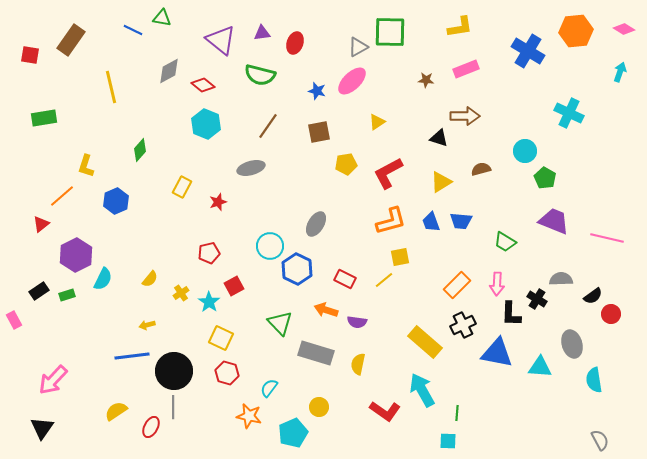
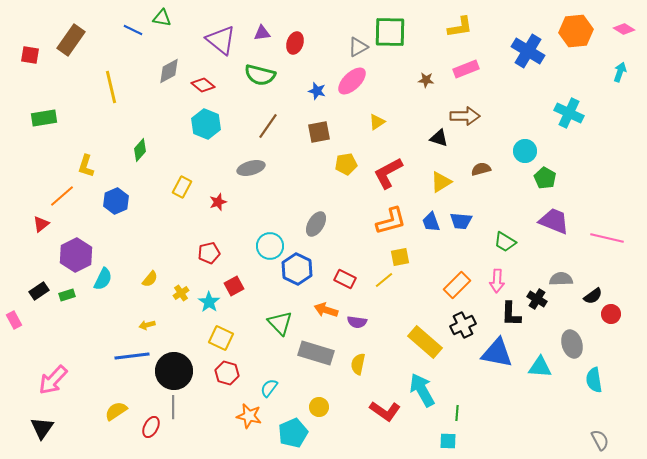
pink arrow at (497, 284): moved 3 px up
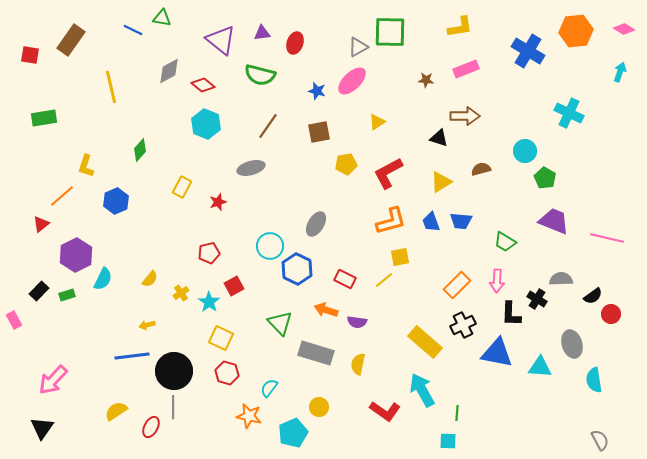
black rectangle at (39, 291): rotated 12 degrees counterclockwise
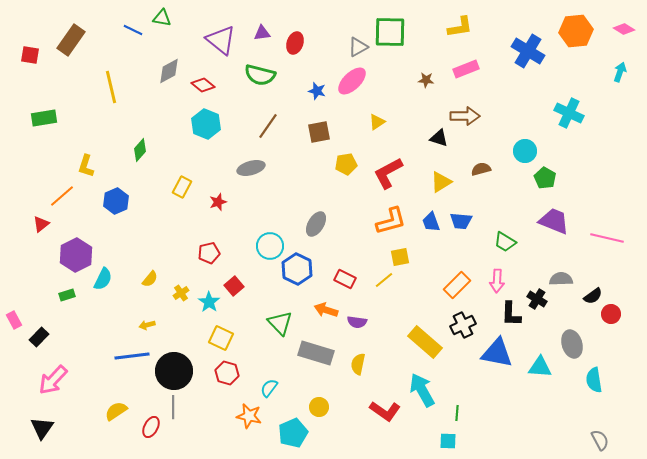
red square at (234, 286): rotated 12 degrees counterclockwise
black rectangle at (39, 291): moved 46 px down
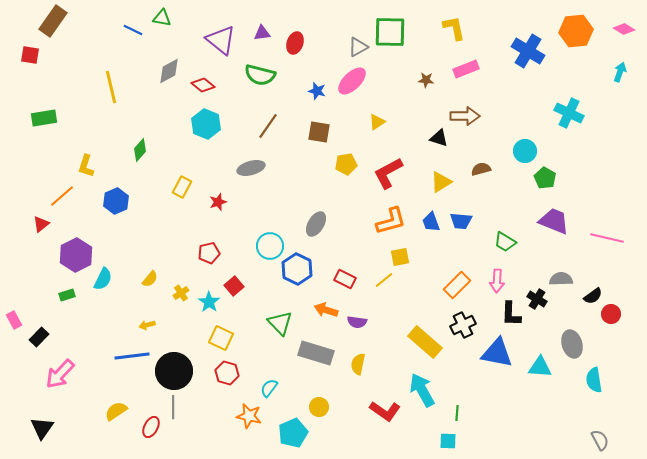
yellow L-shape at (460, 27): moved 6 px left, 1 px down; rotated 92 degrees counterclockwise
brown rectangle at (71, 40): moved 18 px left, 19 px up
brown square at (319, 132): rotated 20 degrees clockwise
pink arrow at (53, 380): moved 7 px right, 6 px up
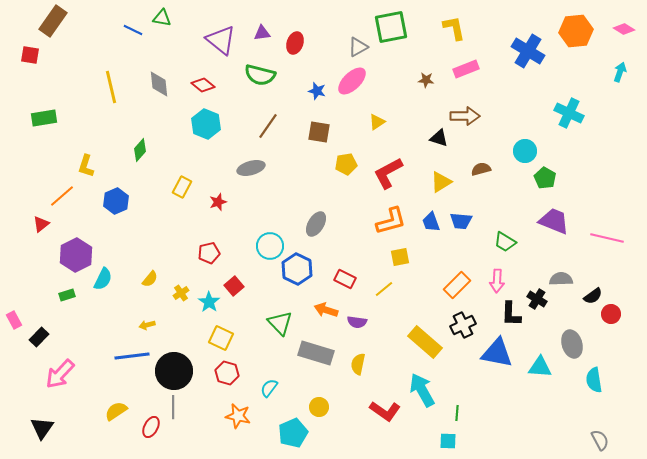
green square at (390, 32): moved 1 px right, 5 px up; rotated 12 degrees counterclockwise
gray diamond at (169, 71): moved 10 px left, 13 px down; rotated 68 degrees counterclockwise
yellow line at (384, 280): moved 9 px down
orange star at (249, 416): moved 11 px left
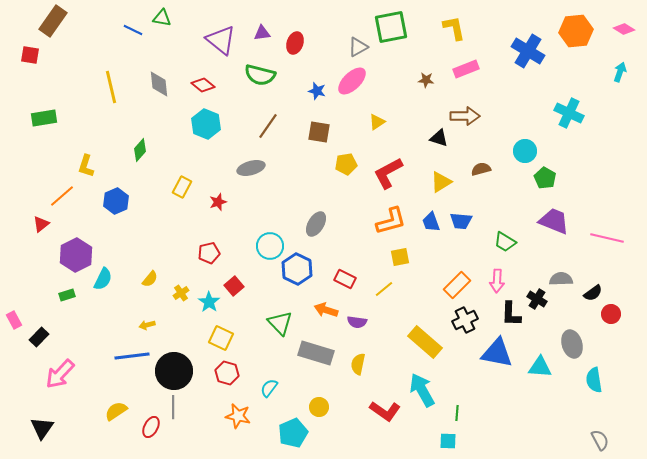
black semicircle at (593, 296): moved 3 px up
black cross at (463, 325): moved 2 px right, 5 px up
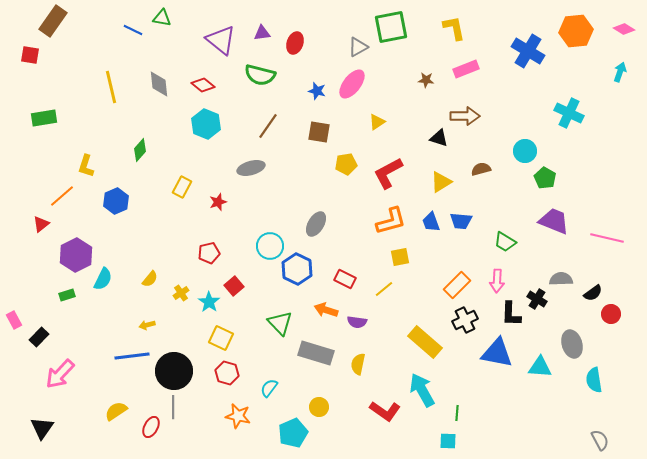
pink ellipse at (352, 81): moved 3 px down; rotated 8 degrees counterclockwise
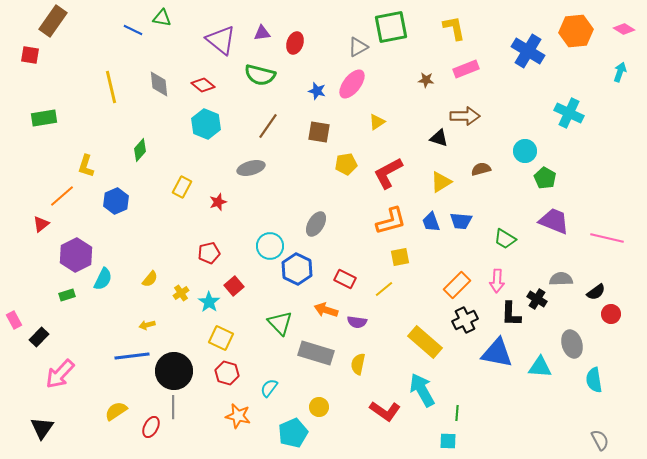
green trapezoid at (505, 242): moved 3 px up
black semicircle at (593, 293): moved 3 px right, 1 px up
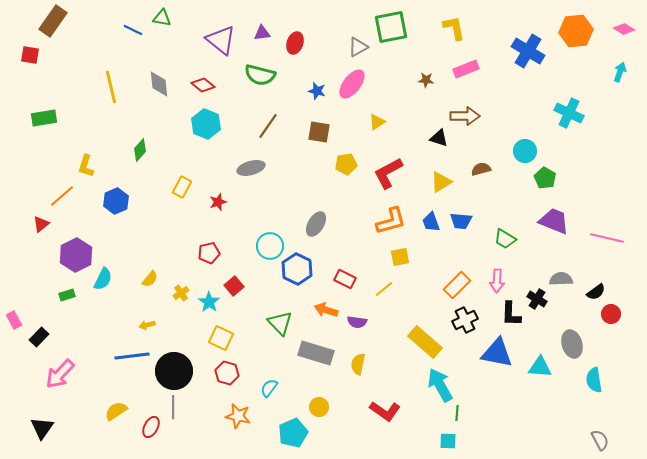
cyan arrow at (422, 390): moved 18 px right, 5 px up
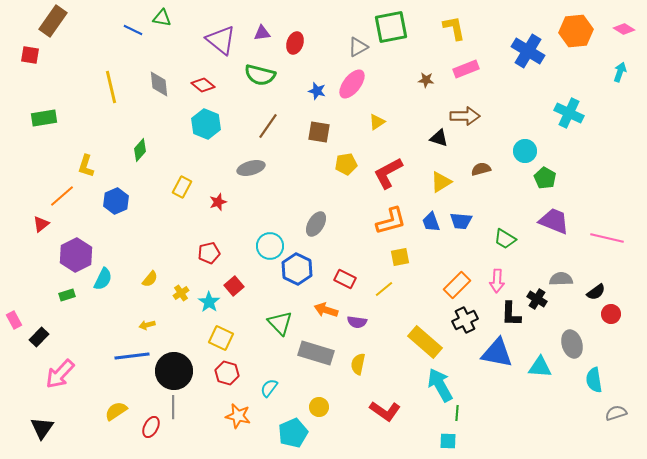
gray semicircle at (600, 440): moved 16 px right, 27 px up; rotated 80 degrees counterclockwise
